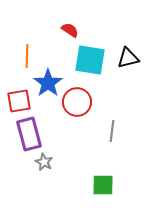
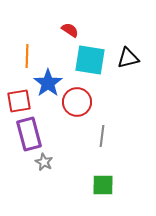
gray line: moved 10 px left, 5 px down
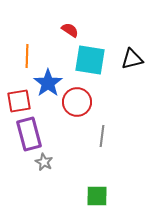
black triangle: moved 4 px right, 1 px down
green square: moved 6 px left, 11 px down
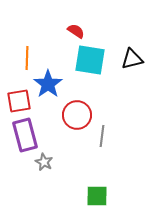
red semicircle: moved 6 px right, 1 px down
orange line: moved 2 px down
blue star: moved 1 px down
red circle: moved 13 px down
purple rectangle: moved 4 px left, 1 px down
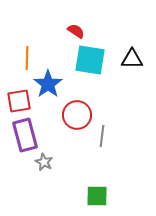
black triangle: rotated 15 degrees clockwise
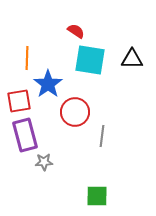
red circle: moved 2 px left, 3 px up
gray star: rotated 30 degrees counterclockwise
